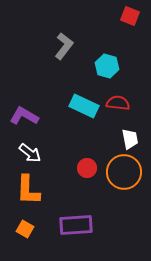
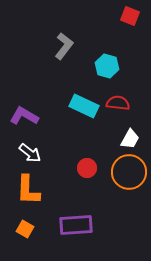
white trapezoid: rotated 40 degrees clockwise
orange circle: moved 5 px right
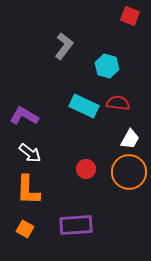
red circle: moved 1 px left, 1 px down
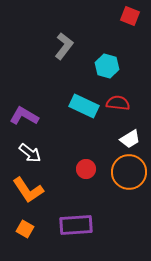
white trapezoid: rotated 30 degrees clockwise
orange L-shape: rotated 36 degrees counterclockwise
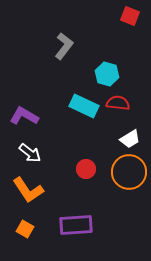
cyan hexagon: moved 8 px down
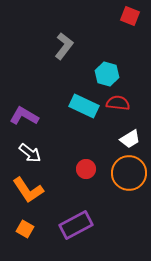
orange circle: moved 1 px down
purple rectangle: rotated 24 degrees counterclockwise
